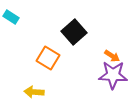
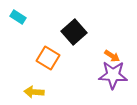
cyan rectangle: moved 7 px right
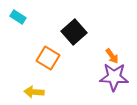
orange arrow: rotated 21 degrees clockwise
purple star: moved 1 px right, 2 px down
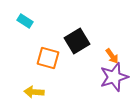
cyan rectangle: moved 7 px right, 4 px down
black square: moved 3 px right, 9 px down; rotated 10 degrees clockwise
orange square: rotated 15 degrees counterclockwise
purple star: rotated 20 degrees counterclockwise
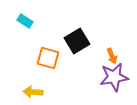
orange arrow: rotated 14 degrees clockwise
purple star: rotated 8 degrees clockwise
yellow arrow: moved 1 px left
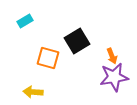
cyan rectangle: rotated 63 degrees counterclockwise
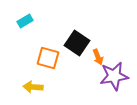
black square: moved 2 px down; rotated 25 degrees counterclockwise
orange arrow: moved 14 px left, 1 px down
purple star: moved 1 px up
yellow arrow: moved 5 px up
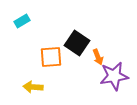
cyan rectangle: moved 3 px left
orange square: moved 3 px right, 1 px up; rotated 20 degrees counterclockwise
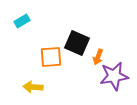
black square: rotated 10 degrees counterclockwise
orange arrow: rotated 42 degrees clockwise
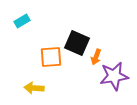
orange arrow: moved 2 px left
yellow arrow: moved 1 px right, 1 px down
